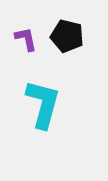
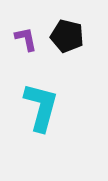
cyan L-shape: moved 2 px left, 3 px down
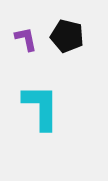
cyan L-shape: rotated 15 degrees counterclockwise
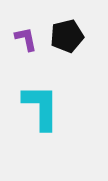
black pentagon: rotated 28 degrees counterclockwise
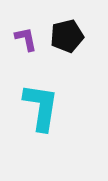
cyan L-shape: rotated 9 degrees clockwise
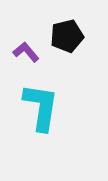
purple L-shape: moved 13 px down; rotated 28 degrees counterclockwise
